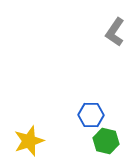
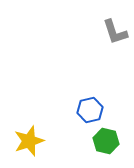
gray L-shape: rotated 52 degrees counterclockwise
blue hexagon: moved 1 px left, 5 px up; rotated 15 degrees counterclockwise
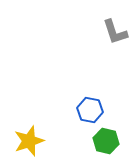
blue hexagon: rotated 25 degrees clockwise
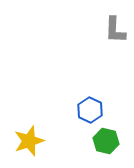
gray L-shape: moved 2 px up; rotated 20 degrees clockwise
blue hexagon: rotated 15 degrees clockwise
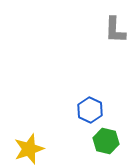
yellow star: moved 8 px down
